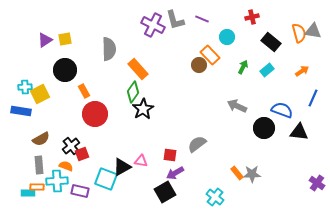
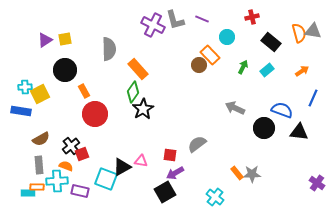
gray arrow at (237, 106): moved 2 px left, 2 px down
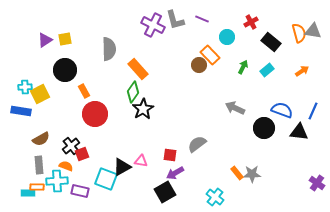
red cross at (252, 17): moved 1 px left, 5 px down; rotated 16 degrees counterclockwise
blue line at (313, 98): moved 13 px down
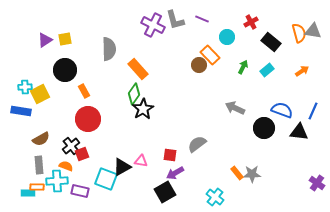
green diamond at (133, 92): moved 1 px right, 2 px down
red circle at (95, 114): moved 7 px left, 5 px down
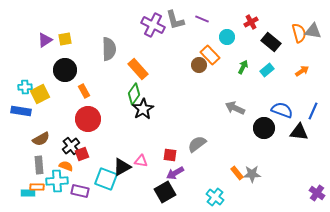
purple cross at (317, 183): moved 10 px down
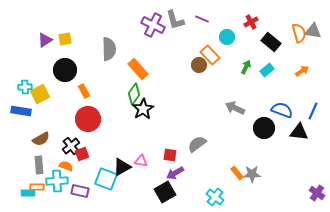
green arrow at (243, 67): moved 3 px right
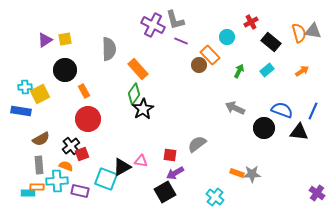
purple line at (202, 19): moved 21 px left, 22 px down
green arrow at (246, 67): moved 7 px left, 4 px down
orange rectangle at (237, 173): rotated 32 degrees counterclockwise
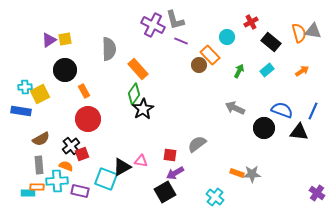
purple triangle at (45, 40): moved 4 px right
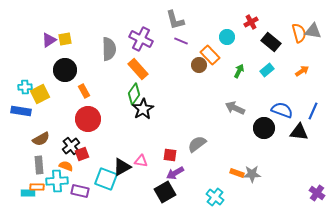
purple cross at (153, 25): moved 12 px left, 14 px down
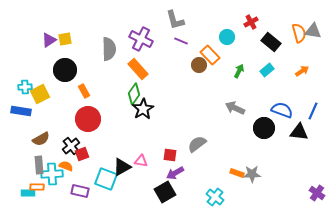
cyan cross at (57, 181): moved 5 px left, 7 px up
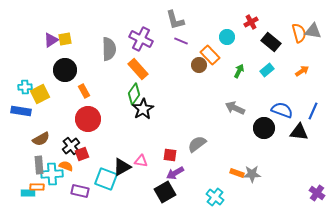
purple triangle at (49, 40): moved 2 px right
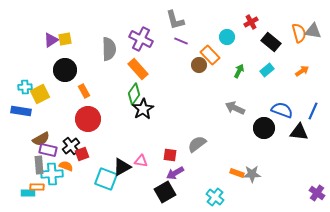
purple rectangle at (80, 191): moved 32 px left, 41 px up
